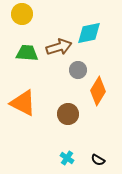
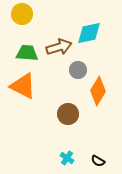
orange triangle: moved 17 px up
black semicircle: moved 1 px down
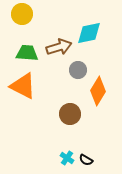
brown circle: moved 2 px right
black semicircle: moved 12 px left, 1 px up
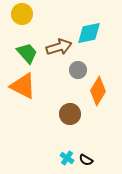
green trapezoid: rotated 45 degrees clockwise
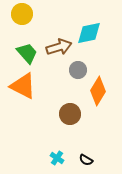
cyan cross: moved 10 px left
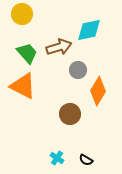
cyan diamond: moved 3 px up
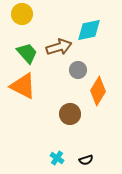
black semicircle: rotated 48 degrees counterclockwise
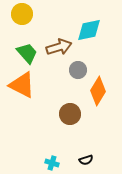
orange triangle: moved 1 px left, 1 px up
cyan cross: moved 5 px left, 5 px down; rotated 16 degrees counterclockwise
